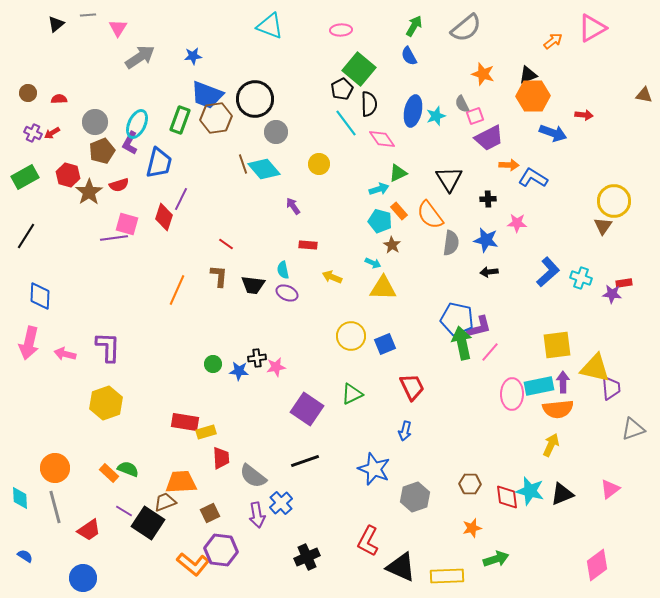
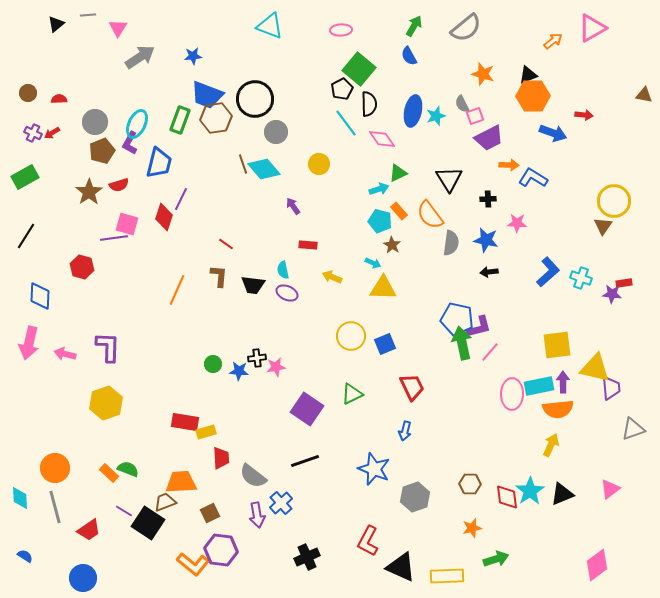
red hexagon at (68, 175): moved 14 px right, 92 px down
cyan star at (530, 491): rotated 24 degrees clockwise
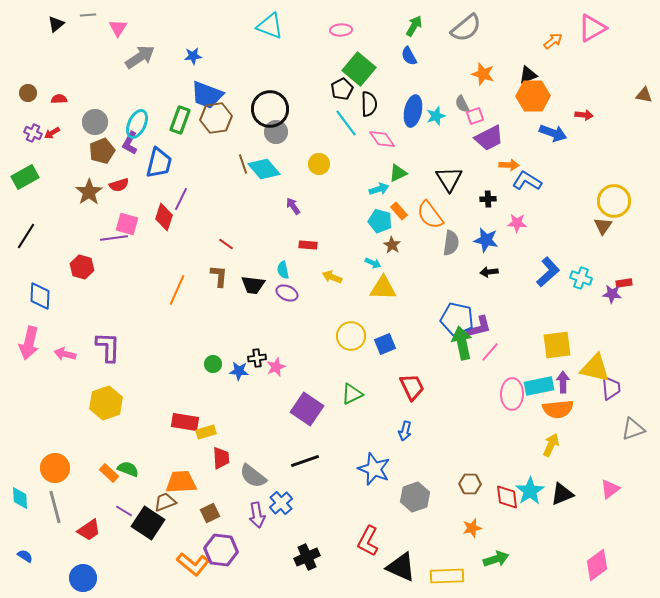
black circle at (255, 99): moved 15 px right, 10 px down
blue L-shape at (533, 178): moved 6 px left, 3 px down
pink star at (276, 367): rotated 12 degrees counterclockwise
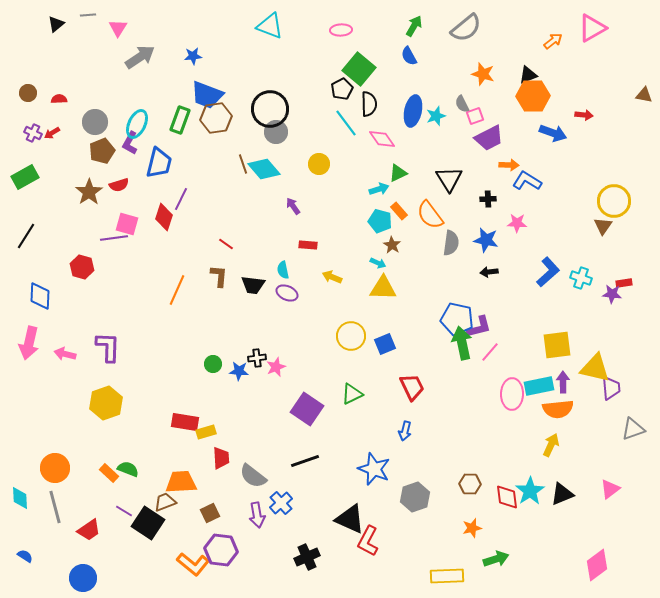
cyan arrow at (373, 263): moved 5 px right
black triangle at (401, 567): moved 51 px left, 48 px up
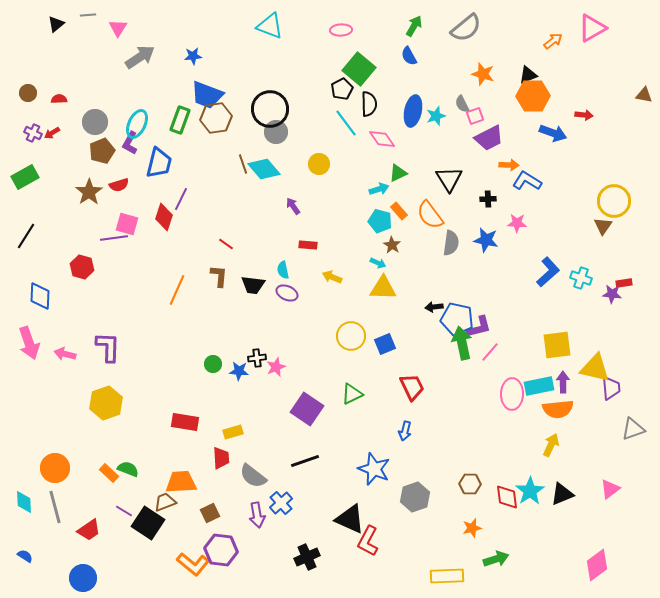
black arrow at (489, 272): moved 55 px left, 35 px down
pink arrow at (29, 343): rotated 32 degrees counterclockwise
yellow rectangle at (206, 432): moved 27 px right
cyan diamond at (20, 498): moved 4 px right, 4 px down
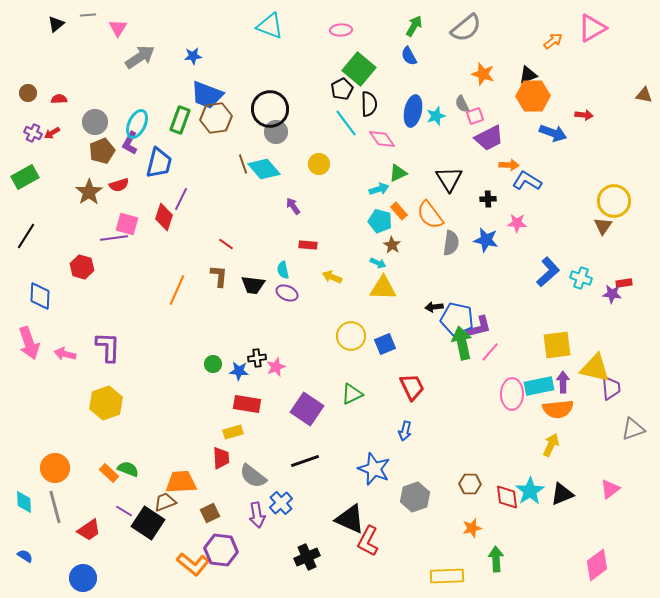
red rectangle at (185, 422): moved 62 px right, 18 px up
green arrow at (496, 559): rotated 75 degrees counterclockwise
